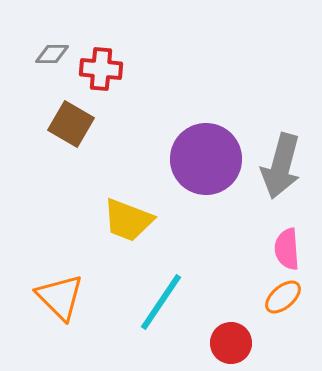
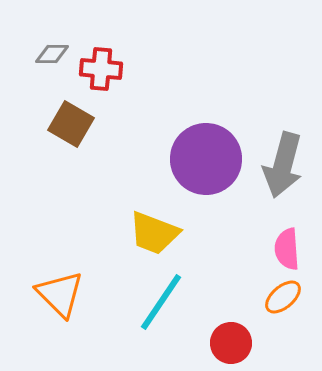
gray arrow: moved 2 px right, 1 px up
yellow trapezoid: moved 26 px right, 13 px down
orange triangle: moved 3 px up
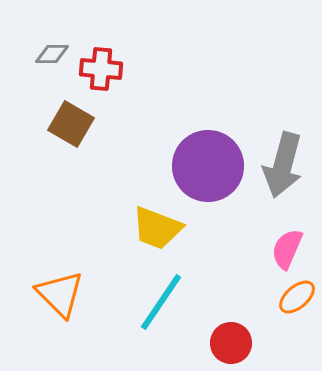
purple circle: moved 2 px right, 7 px down
yellow trapezoid: moved 3 px right, 5 px up
pink semicircle: rotated 27 degrees clockwise
orange ellipse: moved 14 px right
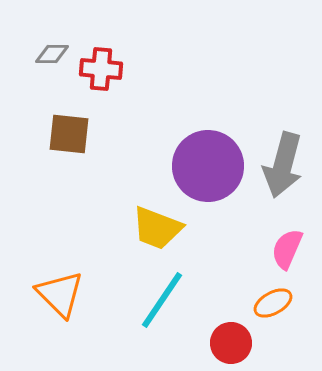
brown square: moved 2 px left, 10 px down; rotated 24 degrees counterclockwise
orange ellipse: moved 24 px left, 6 px down; rotated 12 degrees clockwise
cyan line: moved 1 px right, 2 px up
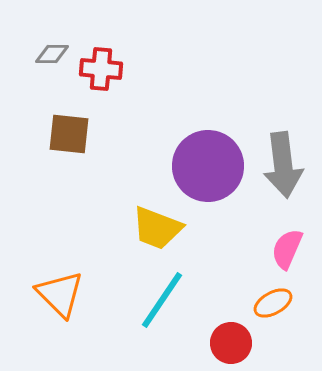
gray arrow: rotated 22 degrees counterclockwise
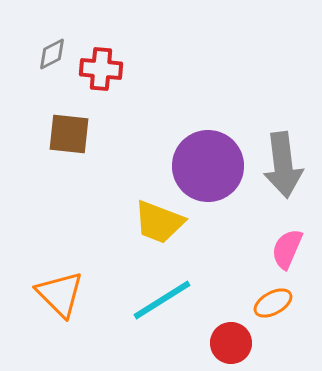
gray diamond: rotated 28 degrees counterclockwise
yellow trapezoid: moved 2 px right, 6 px up
cyan line: rotated 24 degrees clockwise
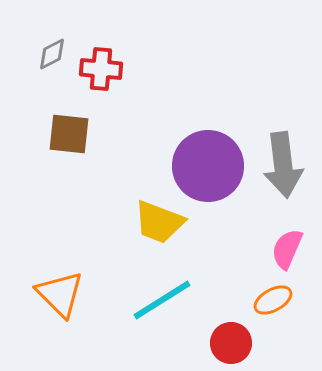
orange ellipse: moved 3 px up
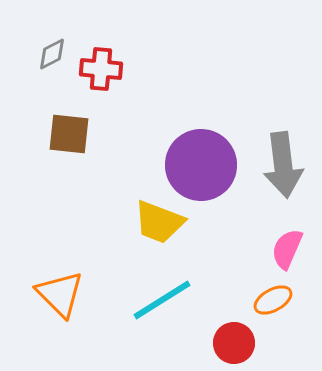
purple circle: moved 7 px left, 1 px up
red circle: moved 3 px right
